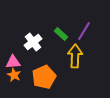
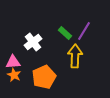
green rectangle: moved 4 px right, 1 px up
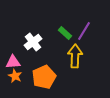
orange star: moved 1 px right, 1 px down
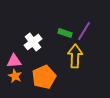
green rectangle: rotated 24 degrees counterclockwise
pink triangle: moved 1 px right, 1 px up
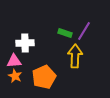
white cross: moved 8 px left, 1 px down; rotated 36 degrees clockwise
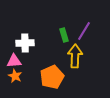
green rectangle: moved 1 px left, 2 px down; rotated 56 degrees clockwise
orange pentagon: moved 8 px right
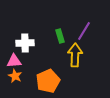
green rectangle: moved 4 px left, 1 px down
yellow arrow: moved 1 px up
orange pentagon: moved 4 px left, 4 px down
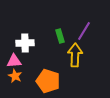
orange pentagon: rotated 30 degrees counterclockwise
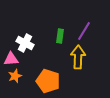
green rectangle: rotated 24 degrees clockwise
white cross: rotated 30 degrees clockwise
yellow arrow: moved 3 px right, 2 px down
pink triangle: moved 3 px left, 2 px up
orange star: rotated 24 degrees clockwise
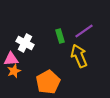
purple line: rotated 24 degrees clockwise
green rectangle: rotated 24 degrees counterclockwise
yellow arrow: moved 1 px right, 1 px up; rotated 25 degrees counterclockwise
orange star: moved 1 px left, 5 px up
orange pentagon: moved 1 px down; rotated 25 degrees clockwise
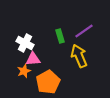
pink triangle: moved 22 px right
orange star: moved 10 px right
